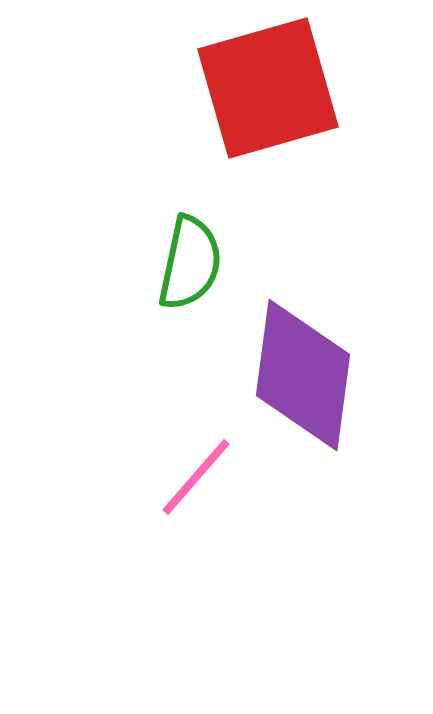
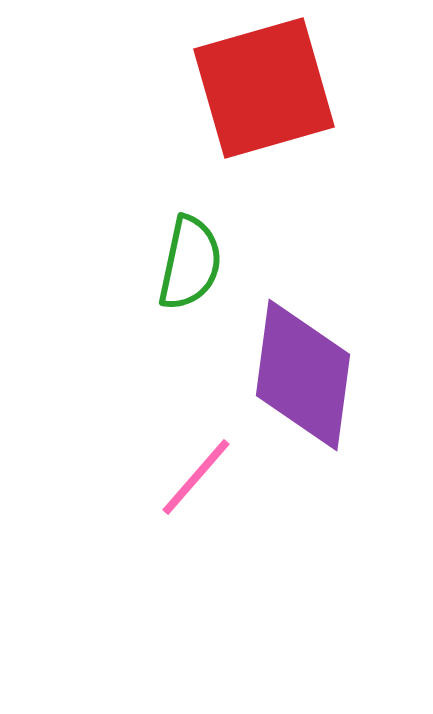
red square: moved 4 px left
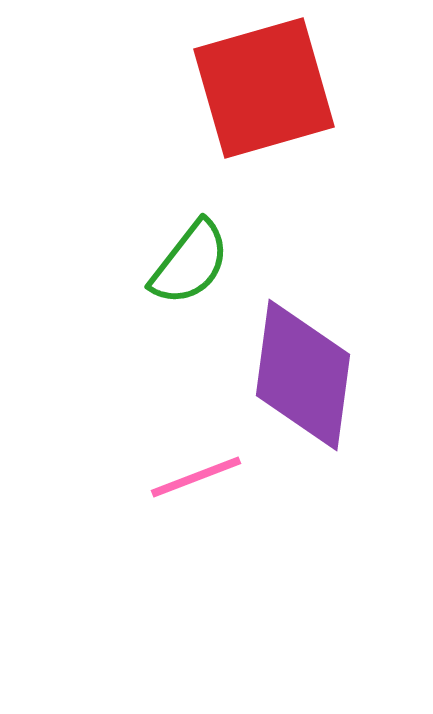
green semicircle: rotated 26 degrees clockwise
pink line: rotated 28 degrees clockwise
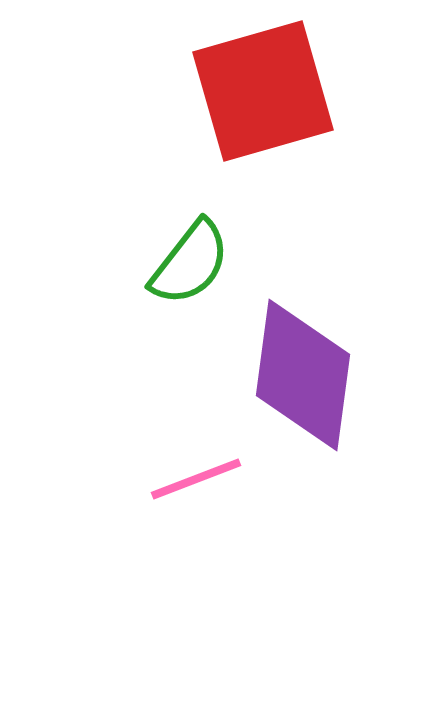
red square: moved 1 px left, 3 px down
pink line: moved 2 px down
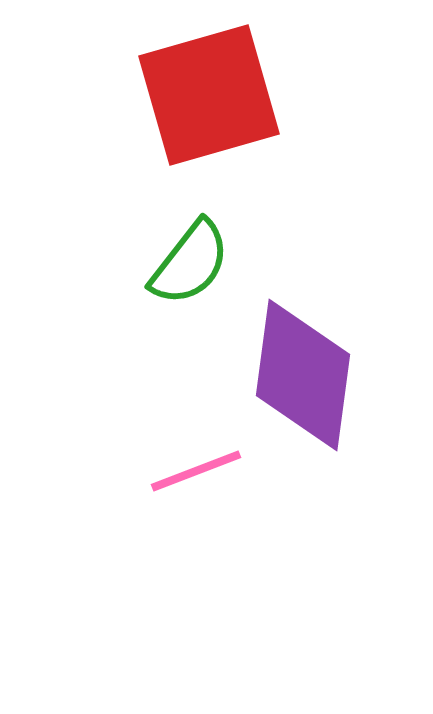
red square: moved 54 px left, 4 px down
pink line: moved 8 px up
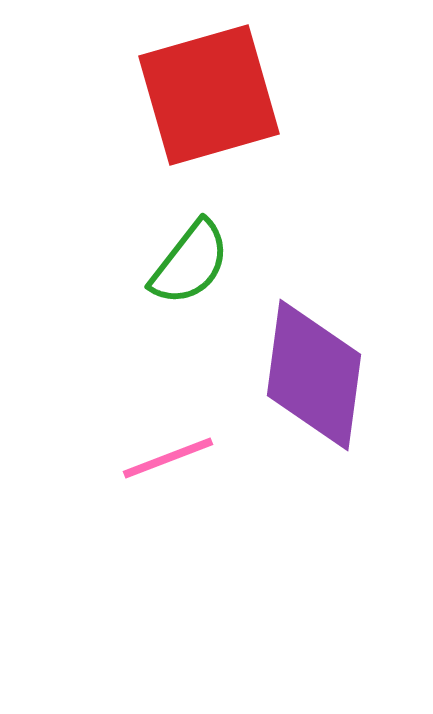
purple diamond: moved 11 px right
pink line: moved 28 px left, 13 px up
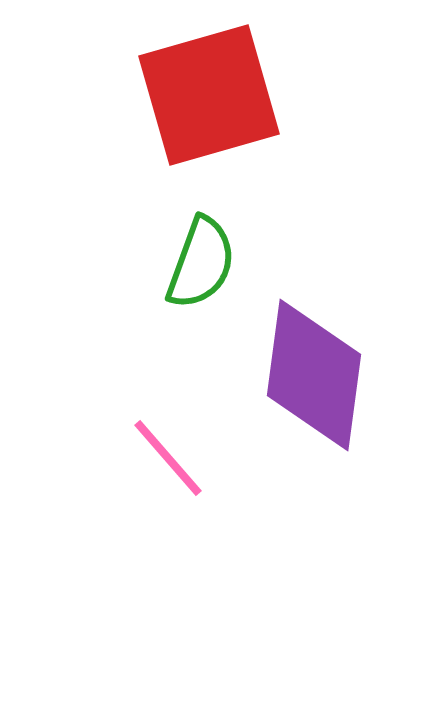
green semicircle: moved 11 px right; rotated 18 degrees counterclockwise
pink line: rotated 70 degrees clockwise
